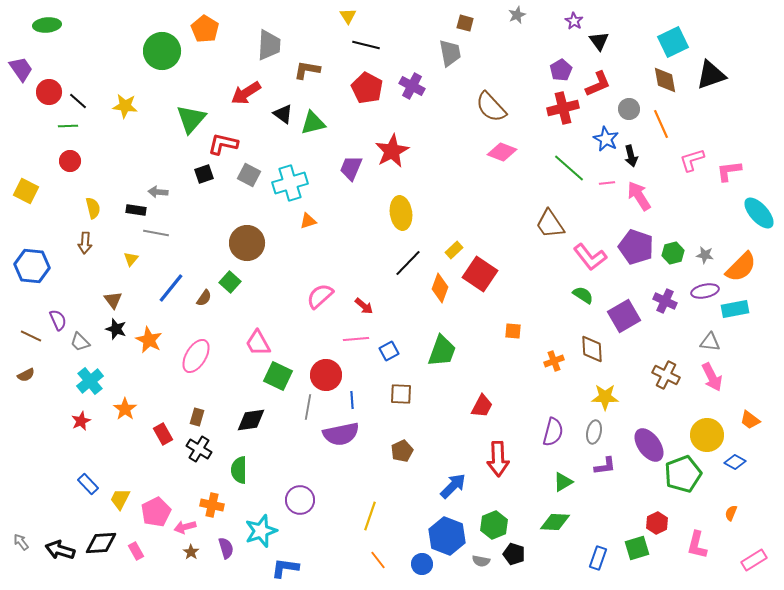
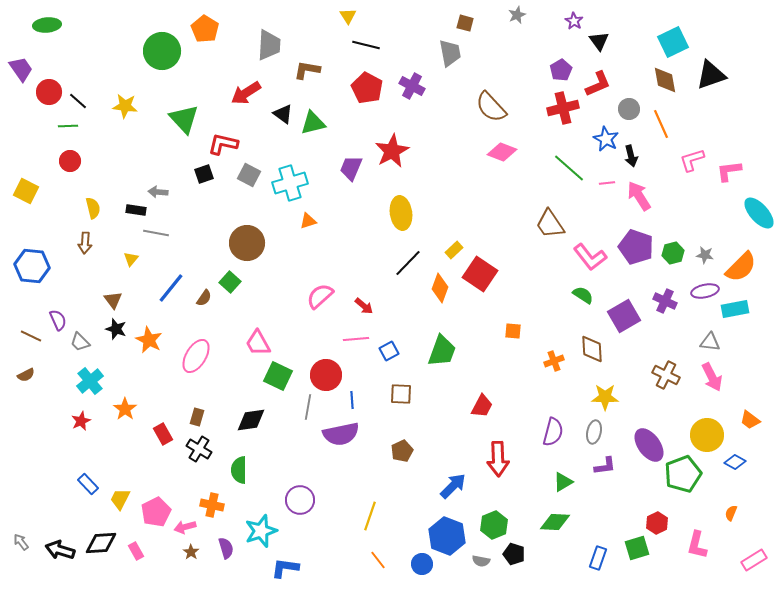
green triangle at (191, 119): moved 7 px left; rotated 24 degrees counterclockwise
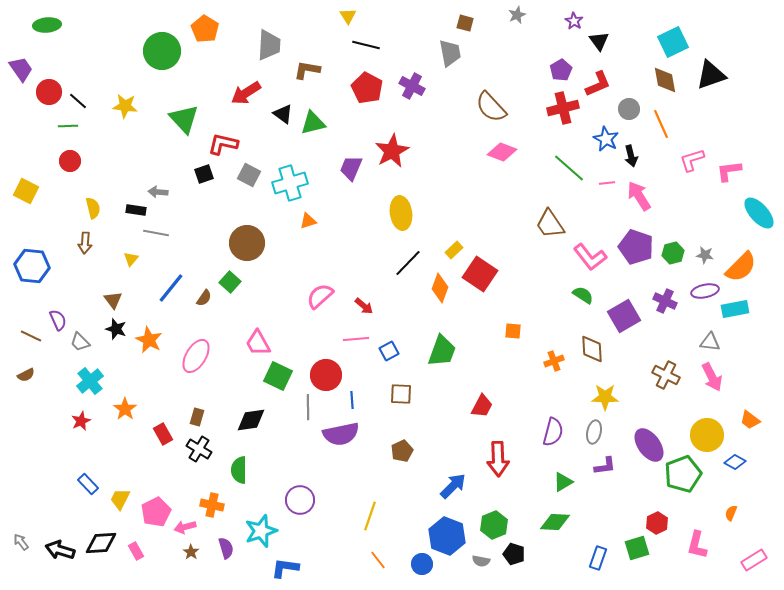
gray line at (308, 407): rotated 10 degrees counterclockwise
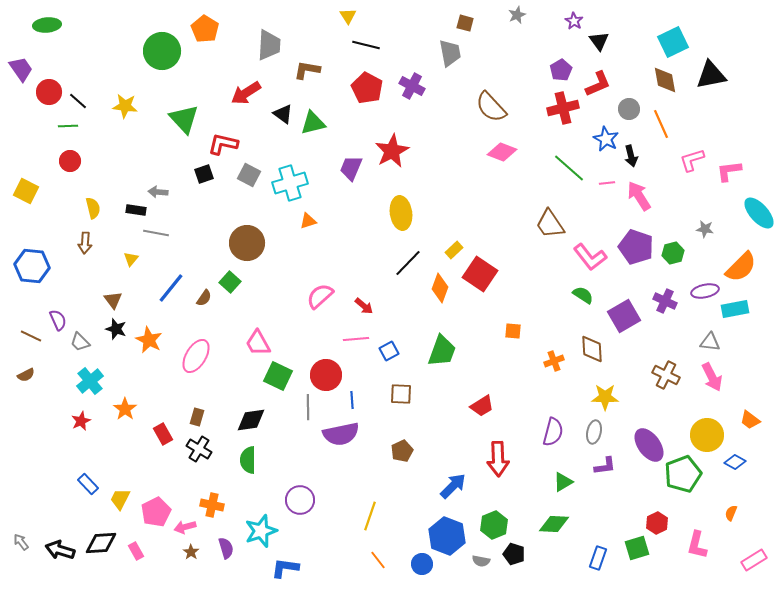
black triangle at (711, 75): rotated 8 degrees clockwise
gray star at (705, 255): moved 26 px up
red trapezoid at (482, 406): rotated 30 degrees clockwise
green semicircle at (239, 470): moved 9 px right, 10 px up
green diamond at (555, 522): moved 1 px left, 2 px down
